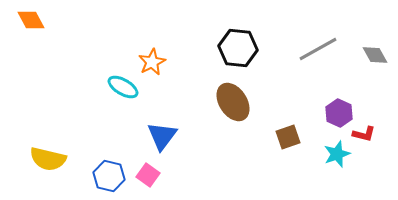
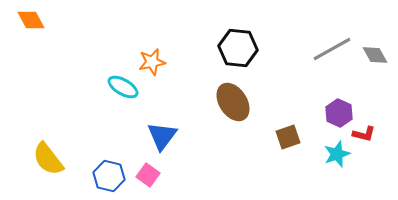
gray line: moved 14 px right
orange star: rotated 16 degrees clockwise
yellow semicircle: rotated 39 degrees clockwise
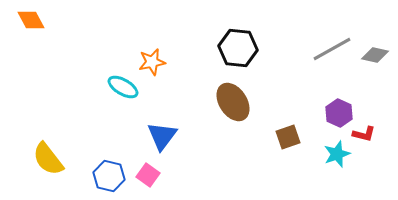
gray diamond: rotated 48 degrees counterclockwise
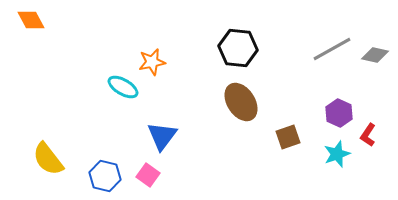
brown ellipse: moved 8 px right
red L-shape: moved 4 px right, 1 px down; rotated 110 degrees clockwise
blue hexagon: moved 4 px left
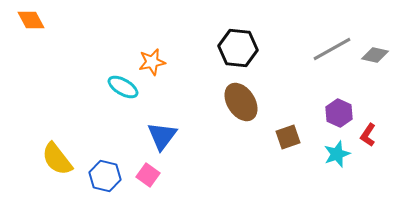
yellow semicircle: moved 9 px right
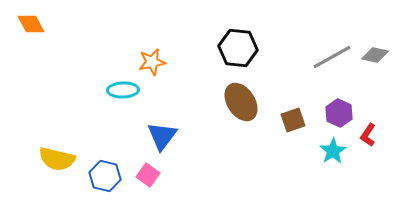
orange diamond: moved 4 px down
gray line: moved 8 px down
cyan ellipse: moved 3 px down; rotated 32 degrees counterclockwise
brown square: moved 5 px right, 17 px up
cyan star: moved 4 px left, 3 px up; rotated 12 degrees counterclockwise
yellow semicircle: rotated 39 degrees counterclockwise
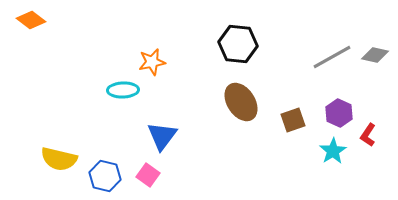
orange diamond: moved 4 px up; rotated 24 degrees counterclockwise
black hexagon: moved 4 px up
yellow semicircle: moved 2 px right
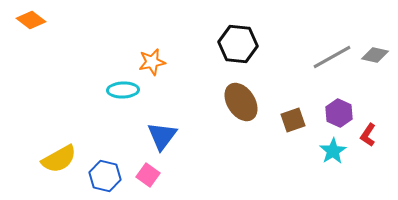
yellow semicircle: rotated 42 degrees counterclockwise
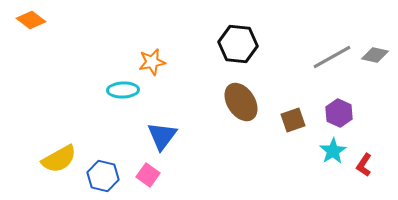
red L-shape: moved 4 px left, 30 px down
blue hexagon: moved 2 px left
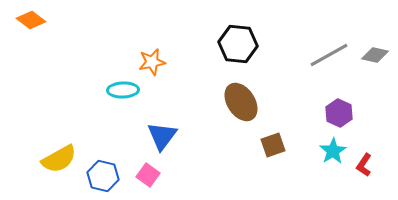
gray line: moved 3 px left, 2 px up
brown square: moved 20 px left, 25 px down
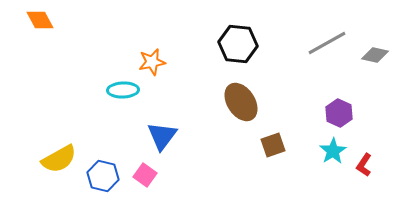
orange diamond: moved 9 px right; rotated 24 degrees clockwise
gray line: moved 2 px left, 12 px up
pink square: moved 3 px left
